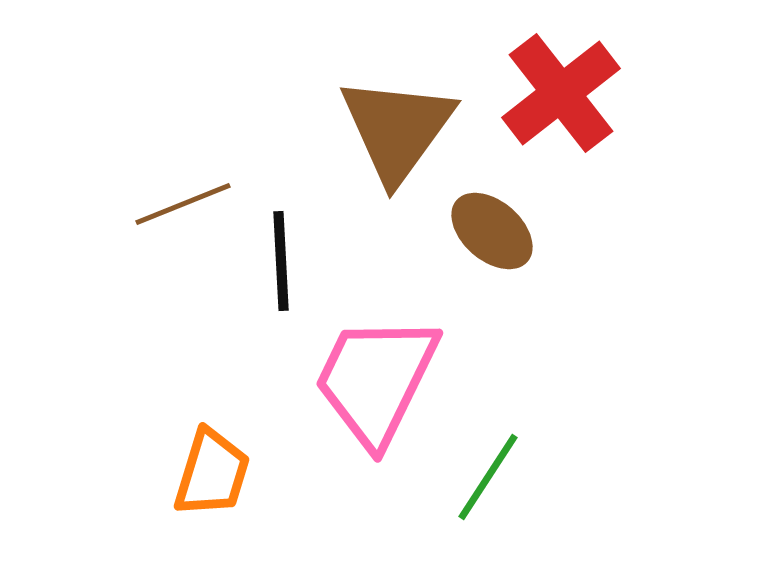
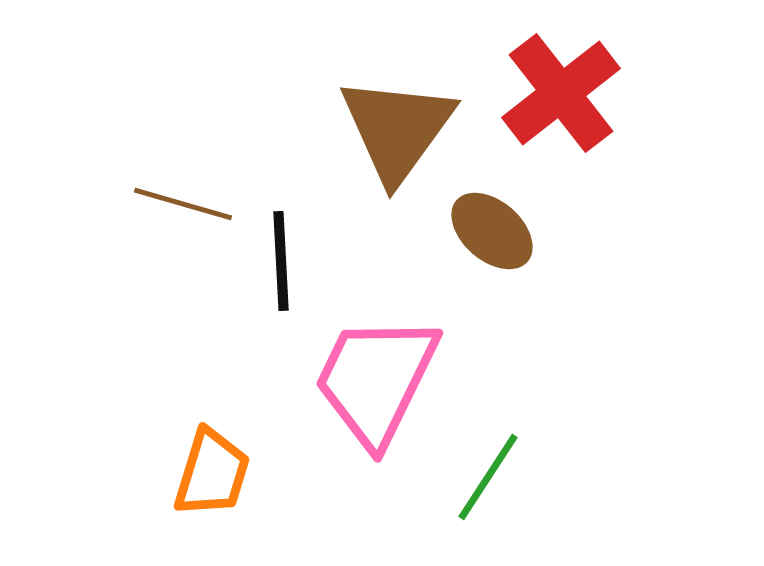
brown line: rotated 38 degrees clockwise
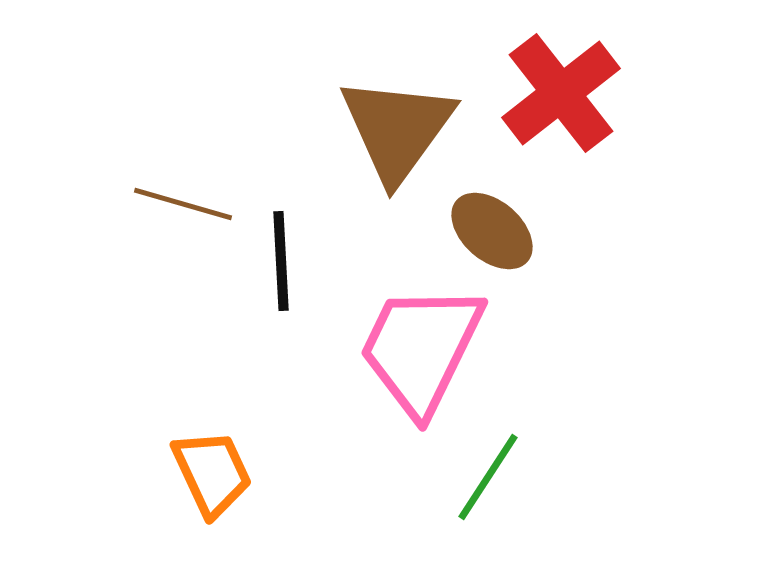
pink trapezoid: moved 45 px right, 31 px up
orange trapezoid: rotated 42 degrees counterclockwise
